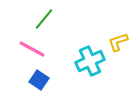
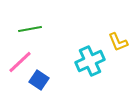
green line: moved 14 px left, 10 px down; rotated 40 degrees clockwise
yellow L-shape: rotated 95 degrees counterclockwise
pink line: moved 12 px left, 13 px down; rotated 72 degrees counterclockwise
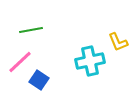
green line: moved 1 px right, 1 px down
cyan cross: rotated 12 degrees clockwise
